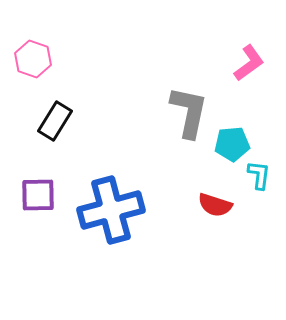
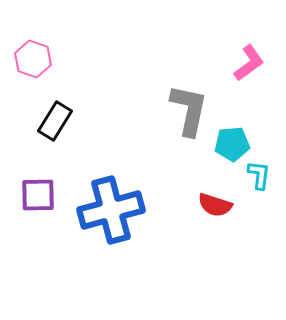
gray L-shape: moved 2 px up
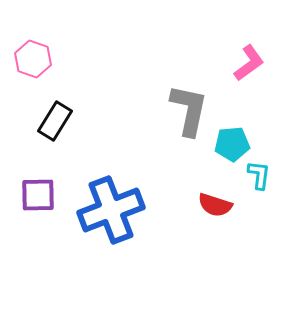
blue cross: rotated 6 degrees counterclockwise
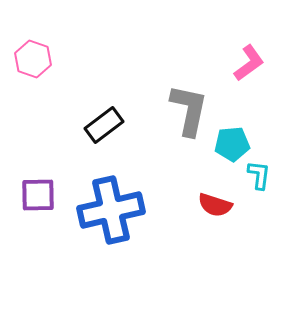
black rectangle: moved 49 px right, 4 px down; rotated 21 degrees clockwise
blue cross: rotated 8 degrees clockwise
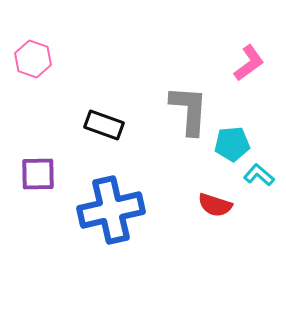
gray L-shape: rotated 8 degrees counterclockwise
black rectangle: rotated 57 degrees clockwise
cyan L-shape: rotated 56 degrees counterclockwise
purple square: moved 21 px up
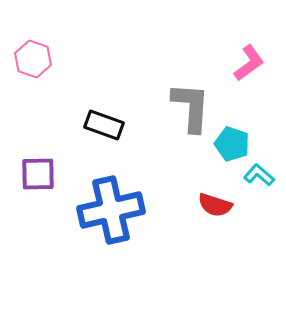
gray L-shape: moved 2 px right, 3 px up
cyan pentagon: rotated 24 degrees clockwise
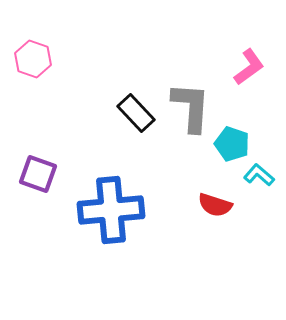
pink L-shape: moved 4 px down
black rectangle: moved 32 px right, 12 px up; rotated 27 degrees clockwise
purple square: rotated 21 degrees clockwise
blue cross: rotated 8 degrees clockwise
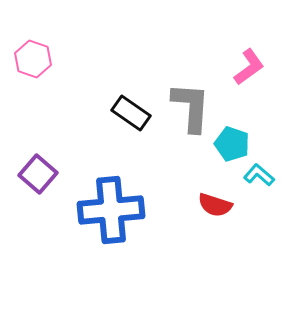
black rectangle: moved 5 px left; rotated 12 degrees counterclockwise
purple square: rotated 21 degrees clockwise
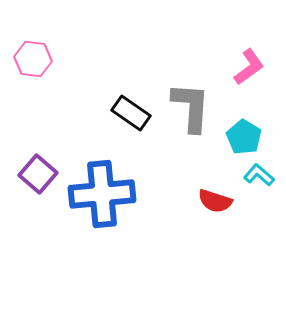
pink hexagon: rotated 12 degrees counterclockwise
cyan pentagon: moved 12 px right, 7 px up; rotated 12 degrees clockwise
red semicircle: moved 4 px up
blue cross: moved 9 px left, 16 px up
